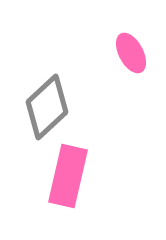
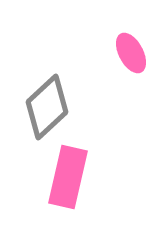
pink rectangle: moved 1 px down
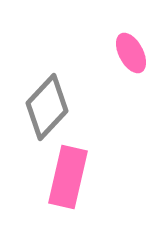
gray diamond: rotated 4 degrees counterclockwise
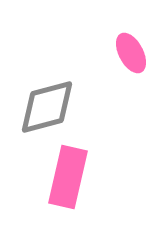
gray diamond: rotated 32 degrees clockwise
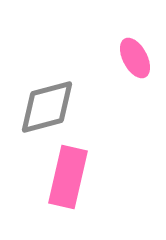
pink ellipse: moved 4 px right, 5 px down
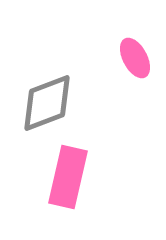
gray diamond: moved 4 px up; rotated 6 degrees counterclockwise
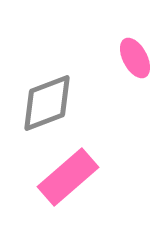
pink rectangle: rotated 36 degrees clockwise
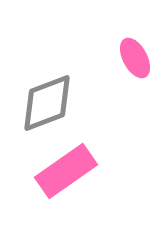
pink rectangle: moved 2 px left, 6 px up; rotated 6 degrees clockwise
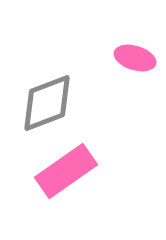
pink ellipse: rotated 45 degrees counterclockwise
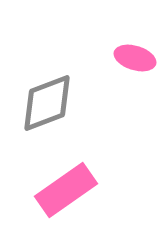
pink rectangle: moved 19 px down
